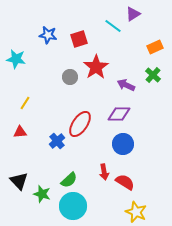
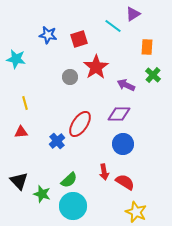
orange rectangle: moved 8 px left; rotated 63 degrees counterclockwise
yellow line: rotated 48 degrees counterclockwise
red triangle: moved 1 px right
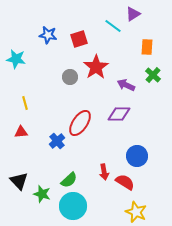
red ellipse: moved 1 px up
blue circle: moved 14 px right, 12 px down
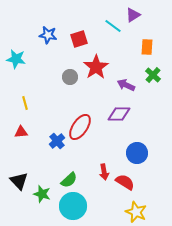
purple triangle: moved 1 px down
red ellipse: moved 4 px down
blue circle: moved 3 px up
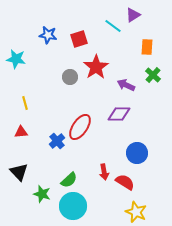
black triangle: moved 9 px up
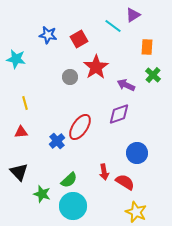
red square: rotated 12 degrees counterclockwise
purple diamond: rotated 20 degrees counterclockwise
